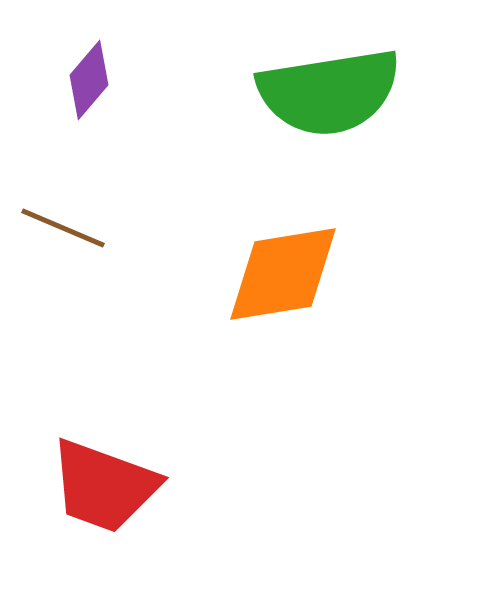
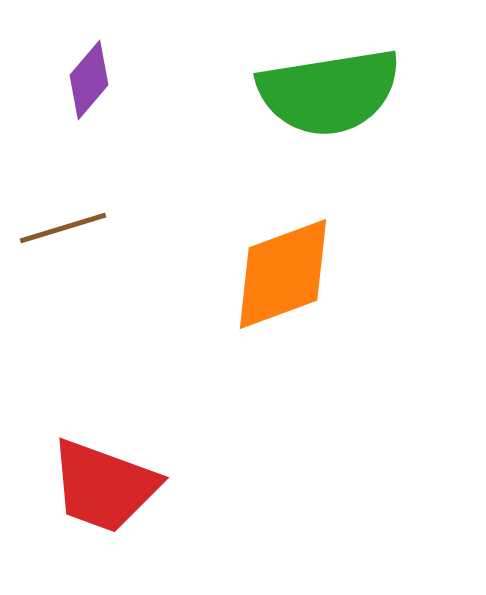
brown line: rotated 40 degrees counterclockwise
orange diamond: rotated 11 degrees counterclockwise
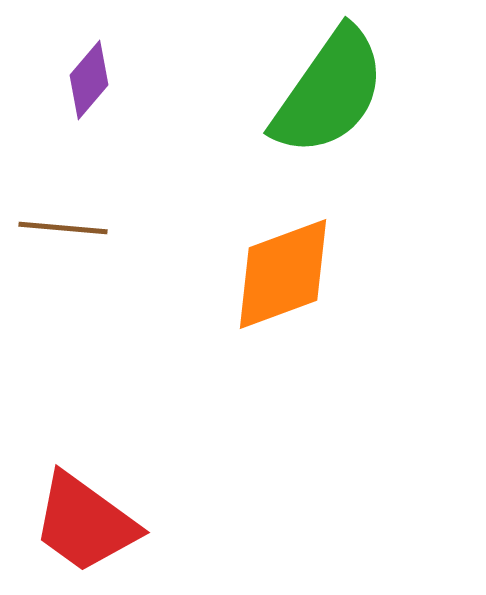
green semicircle: rotated 46 degrees counterclockwise
brown line: rotated 22 degrees clockwise
red trapezoid: moved 19 px left, 37 px down; rotated 16 degrees clockwise
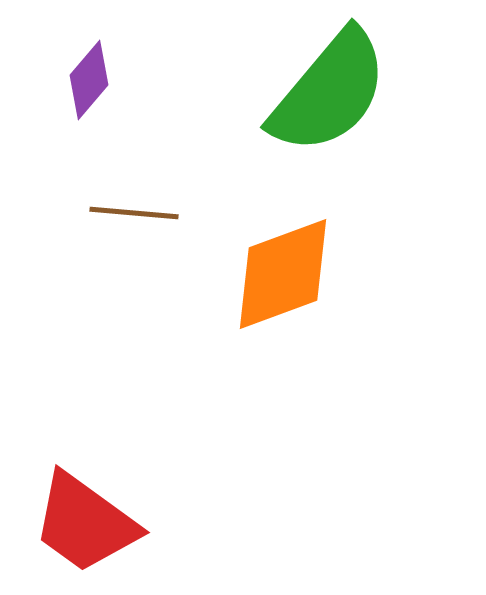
green semicircle: rotated 5 degrees clockwise
brown line: moved 71 px right, 15 px up
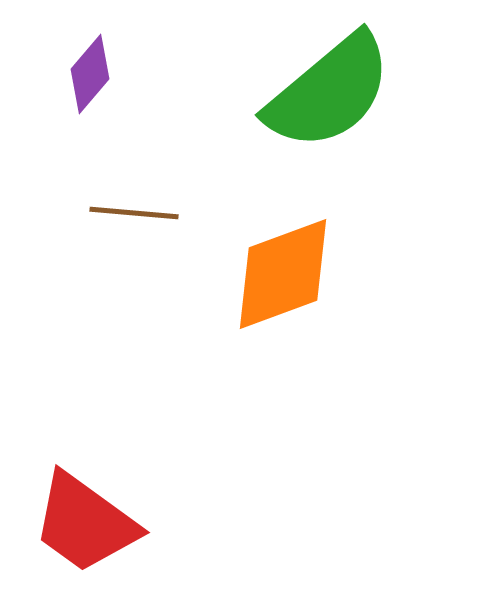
purple diamond: moved 1 px right, 6 px up
green semicircle: rotated 10 degrees clockwise
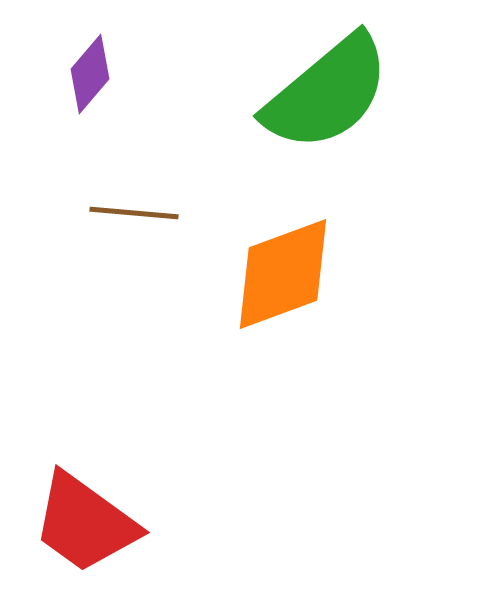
green semicircle: moved 2 px left, 1 px down
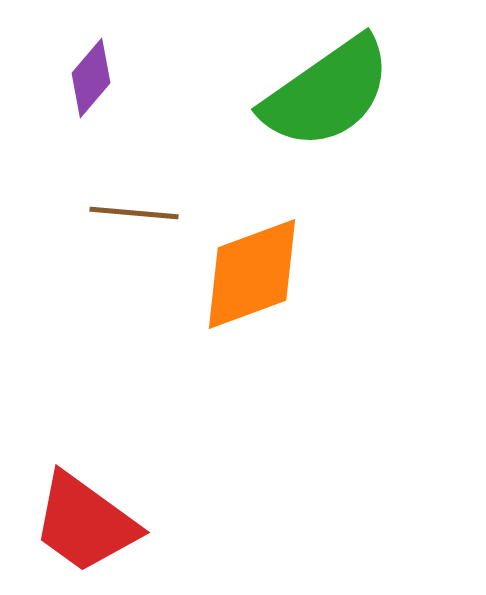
purple diamond: moved 1 px right, 4 px down
green semicircle: rotated 5 degrees clockwise
orange diamond: moved 31 px left
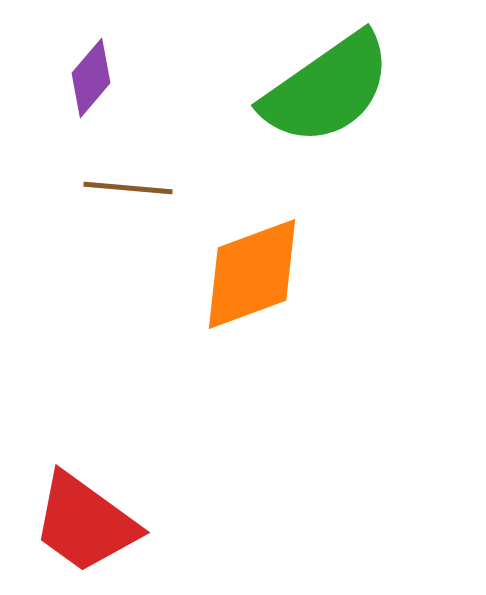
green semicircle: moved 4 px up
brown line: moved 6 px left, 25 px up
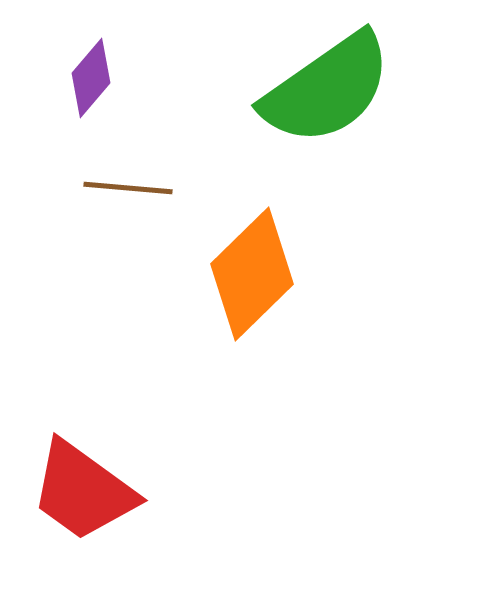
orange diamond: rotated 24 degrees counterclockwise
red trapezoid: moved 2 px left, 32 px up
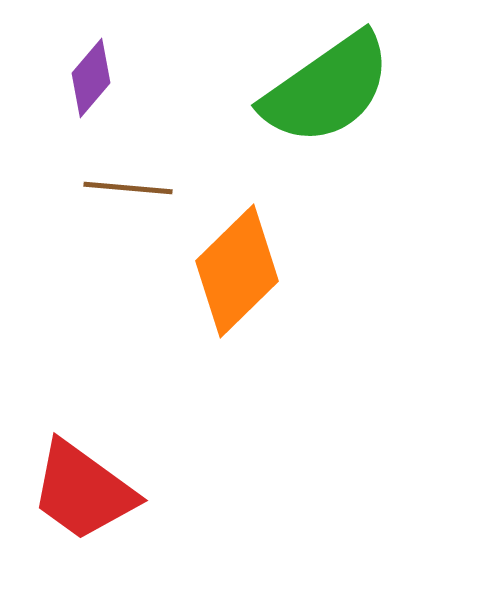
orange diamond: moved 15 px left, 3 px up
